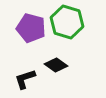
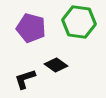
green hexagon: moved 12 px right; rotated 8 degrees counterclockwise
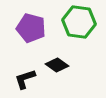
black diamond: moved 1 px right
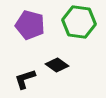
purple pentagon: moved 1 px left, 3 px up
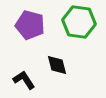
black diamond: rotated 40 degrees clockwise
black L-shape: moved 1 px left, 1 px down; rotated 75 degrees clockwise
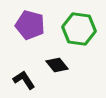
green hexagon: moved 7 px down
black diamond: rotated 25 degrees counterclockwise
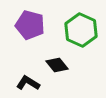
green hexagon: moved 2 px right, 1 px down; rotated 16 degrees clockwise
black L-shape: moved 4 px right, 3 px down; rotated 25 degrees counterclockwise
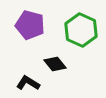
black diamond: moved 2 px left, 1 px up
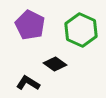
purple pentagon: rotated 12 degrees clockwise
black diamond: rotated 15 degrees counterclockwise
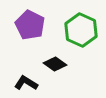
black L-shape: moved 2 px left
